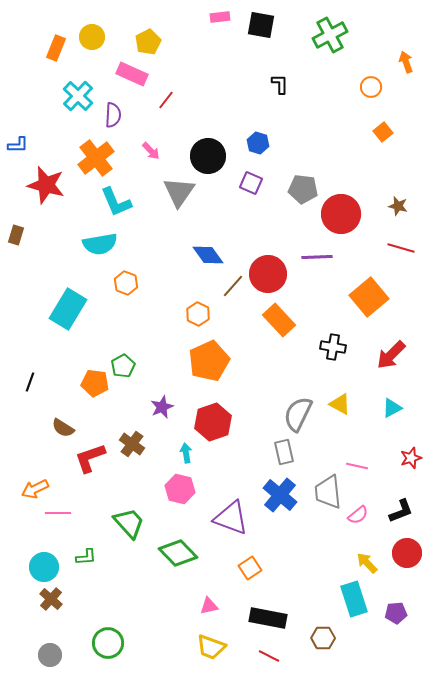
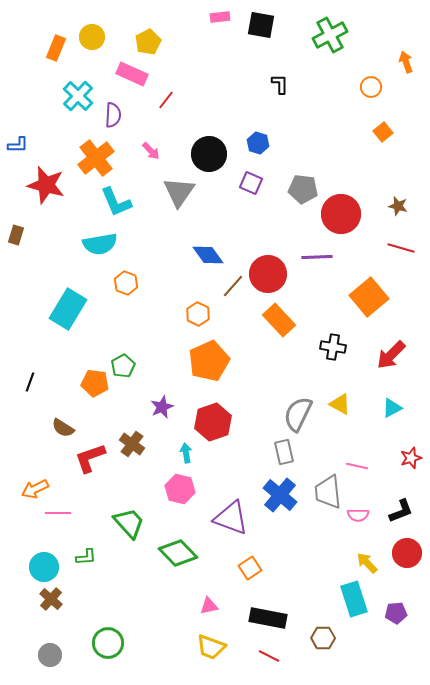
black circle at (208, 156): moved 1 px right, 2 px up
pink semicircle at (358, 515): rotated 40 degrees clockwise
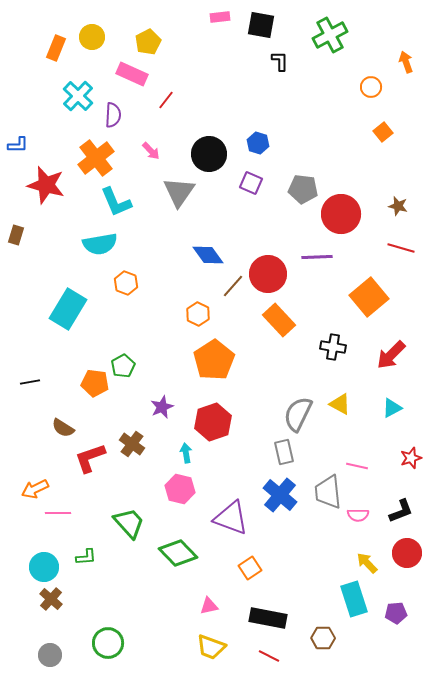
black L-shape at (280, 84): moved 23 px up
orange pentagon at (209, 361): moved 5 px right, 1 px up; rotated 9 degrees counterclockwise
black line at (30, 382): rotated 60 degrees clockwise
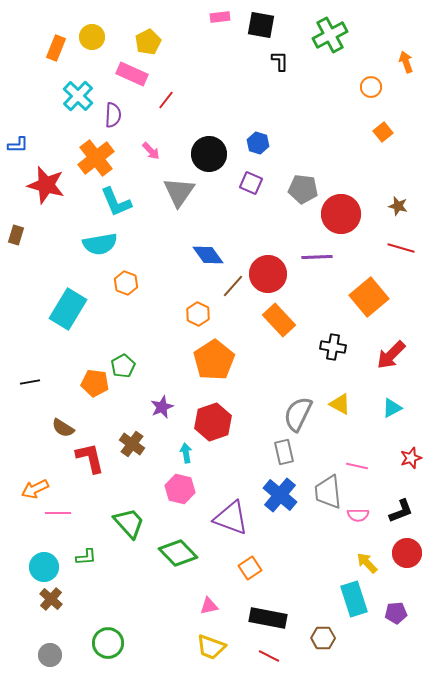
red L-shape at (90, 458): rotated 96 degrees clockwise
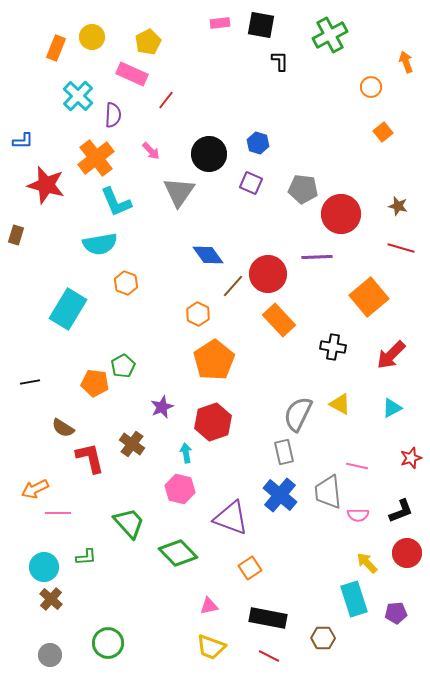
pink rectangle at (220, 17): moved 6 px down
blue L-shape at (18, 145): moved 5 px right, 4 px up
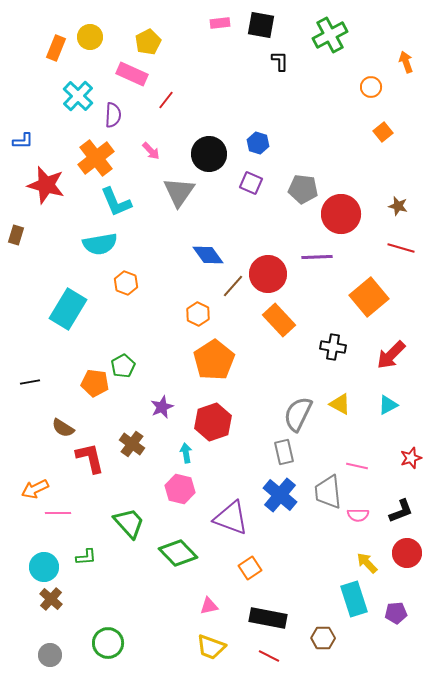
yellow circle at (92, 37): moved 2 px left
cyan triangle at (392, 408): moved 4 px left, 3 px up
